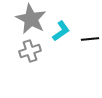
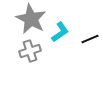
cyan L-shape: moved 1 px left, 1 px down
black line: rotated 18 degrees counterclockwise
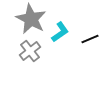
gray cross: rotated 20 degrees counterclockwise
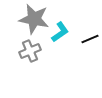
gray star: moved 3 px right; rotated 16 degrees counterclockwise
gray cross: rotated 15 degrees clockwise
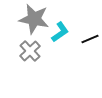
gray cross: rotated 20 degrees counterclockwise
